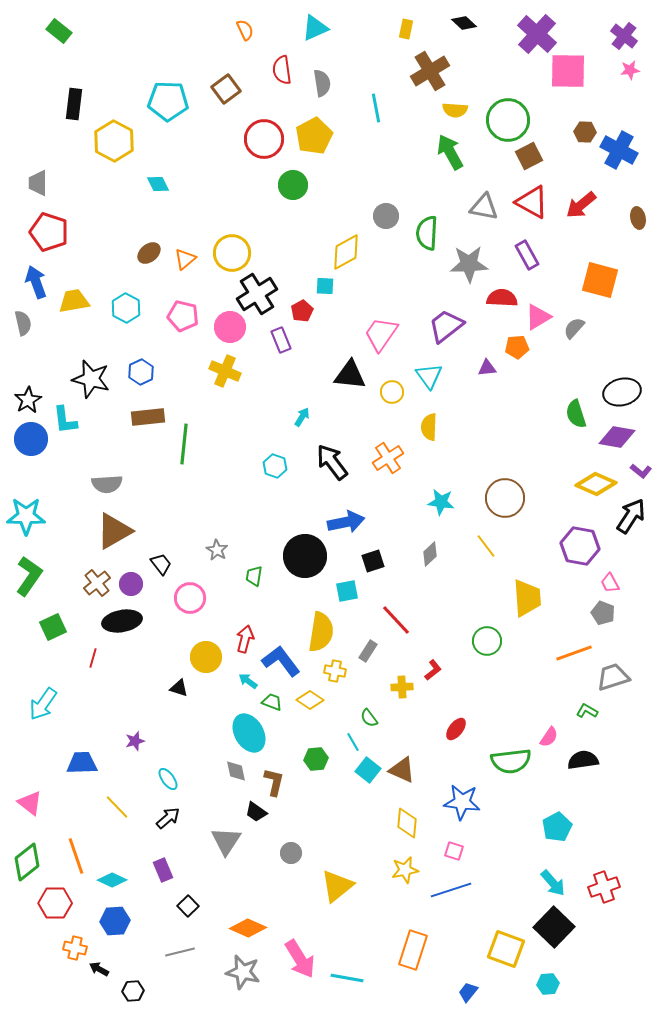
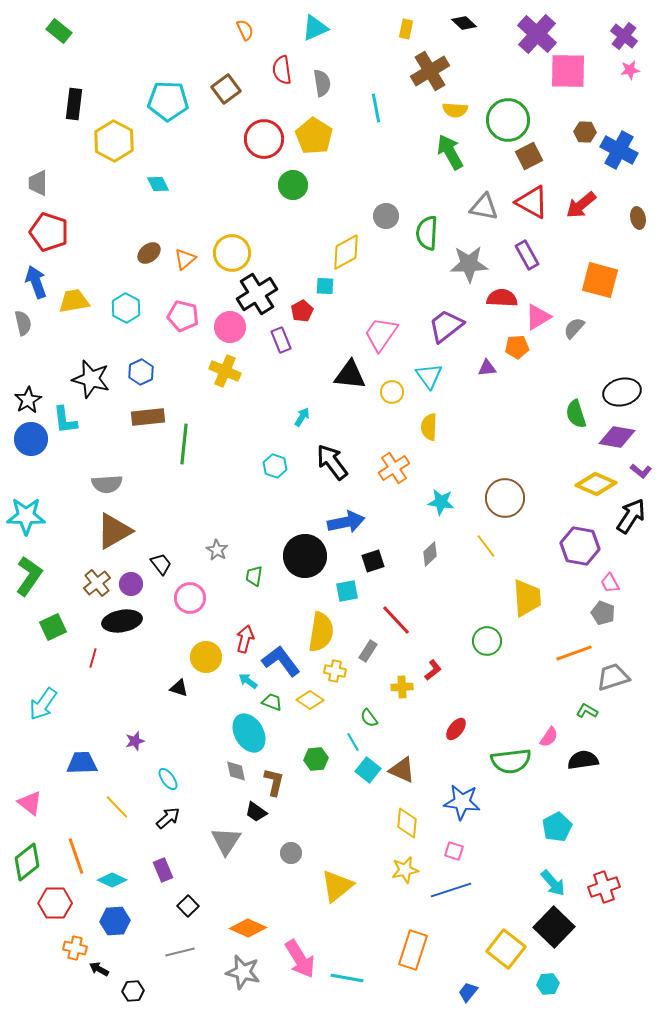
yellow pentagon at (314, 136): rotated 12 degrees counterclockwise
orange cross at (388, 458): moved 6 px right, 10 px down
yellow square at (506, 949): rotated 18 degrees clockwise
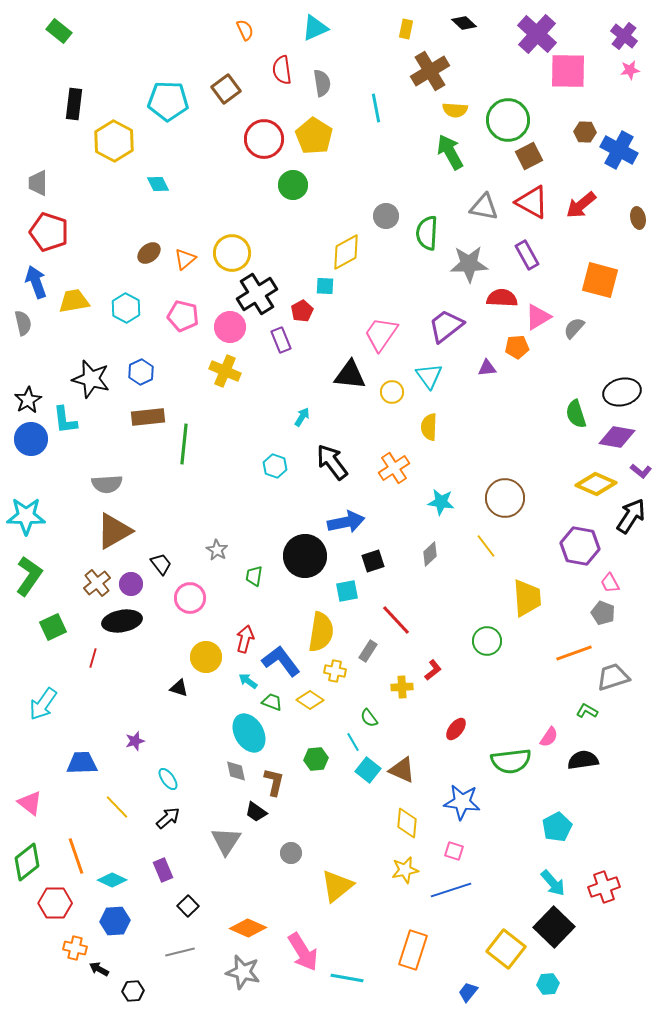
pink arrow at (300, 959): moved 3 px right, 7 px up
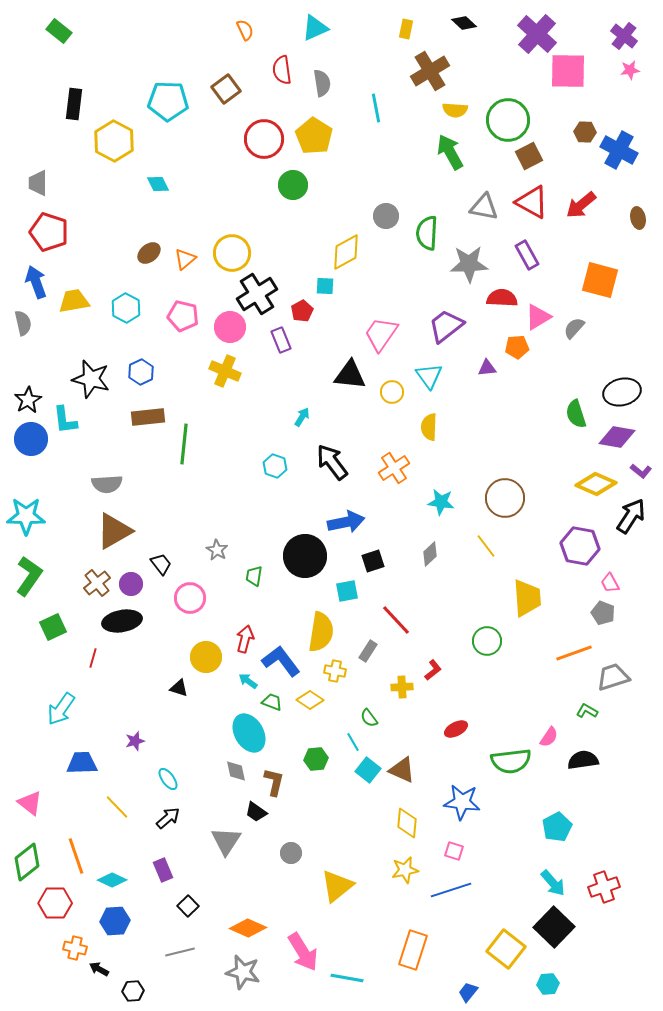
cyan arrow at (43, 704): moved 18 px right, 5 px down
red ellipse at (456, 729): rotated 25 degrees clockwise
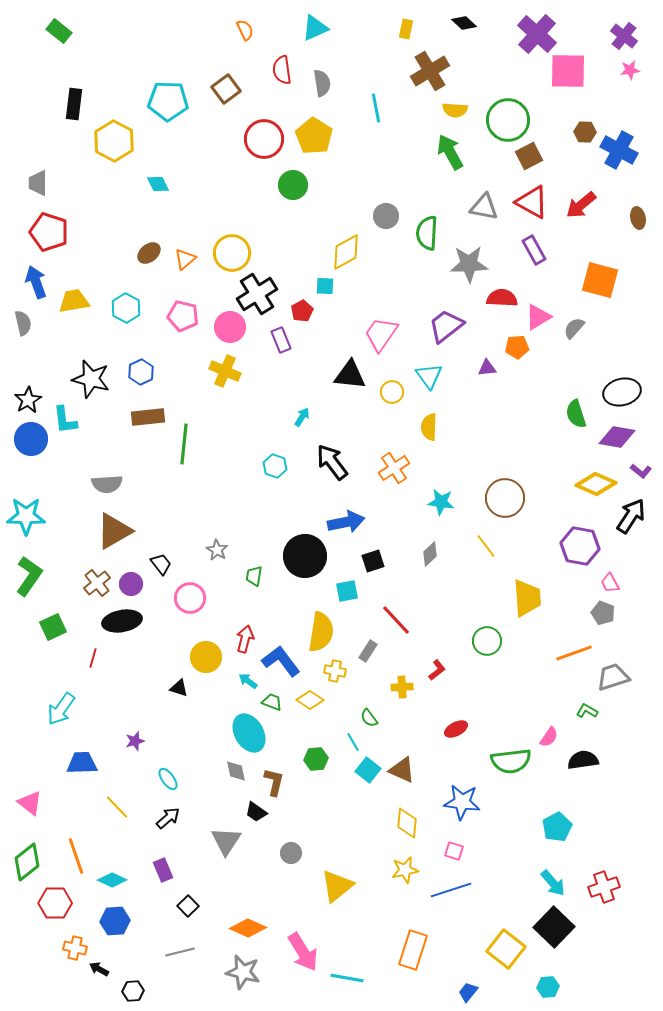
purple rectangle at (527, 255): moved 7 px right, 5 px up
red L-shape at (433, 670): moved 4 px right
cyan hexagon at (548, 984): moved 3 px down
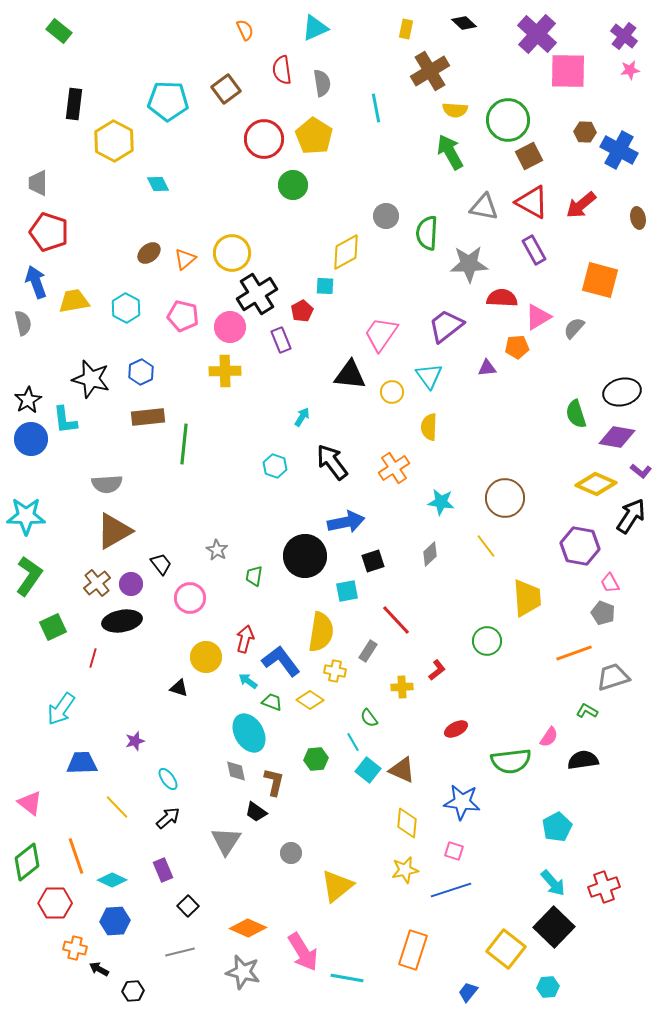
yellow cross at (225, 371): rotated 24 degrees counterclockwise
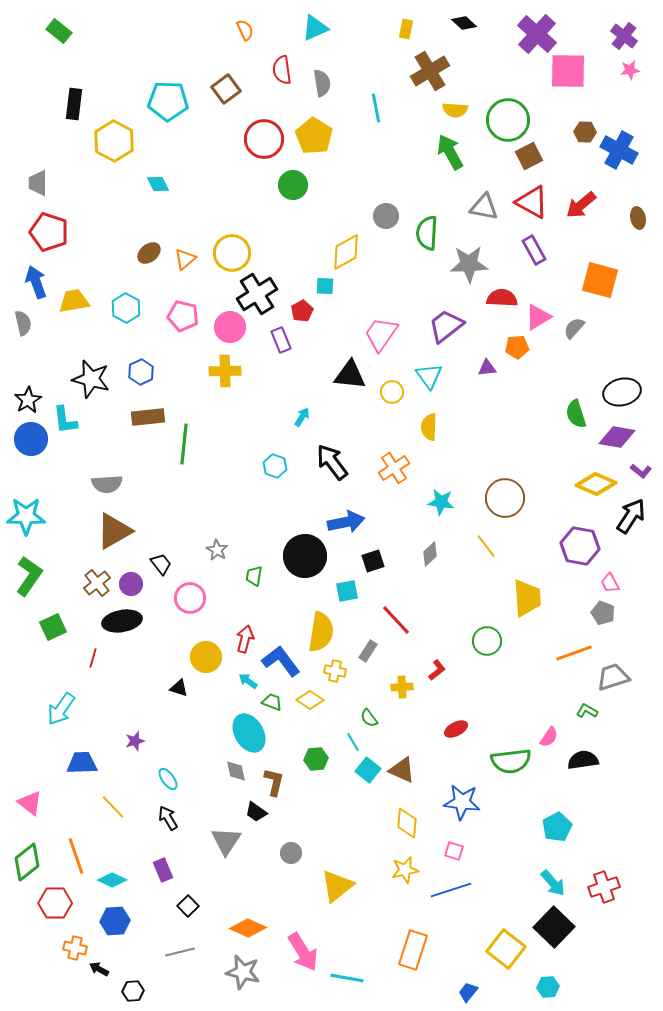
yellow line at (117, 807): moved 4 px left
black arrow at (168, 818): rotated 80 degrees counterclockwise
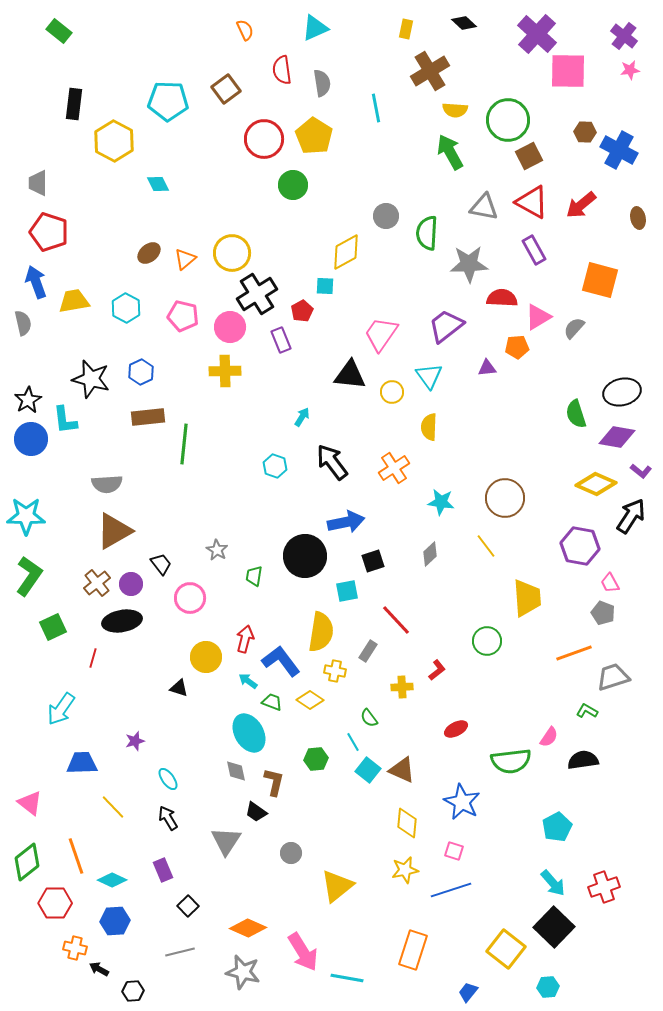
blue star at (462, 802): rotated 21 degrees clockwise
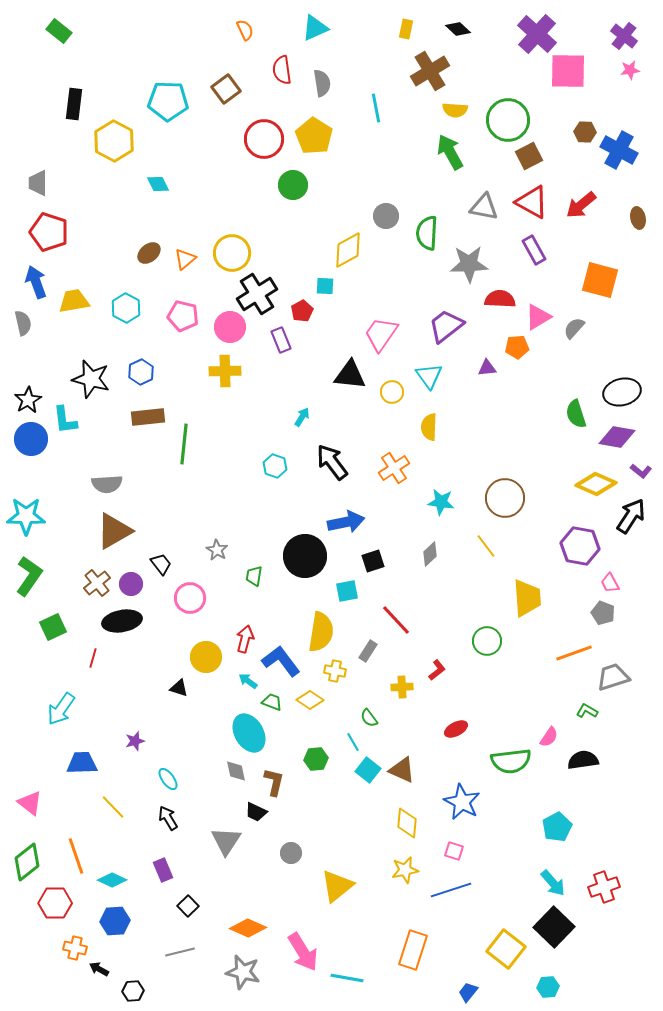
black diamond at (464, 23): moved 6 px left, 6 px down
yellow diamond at (346, 252): moved 2 px right, 2 px up
red semicircle at (502, 298): moved 2 px left, 1 px down
black trapezoid at (256, 812): rotated 10 degrees counterclockwise
